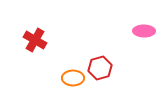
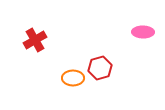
pink ellipse: moved 1 px left, 1 px down
red cross: rotated 30 degrees clockwise
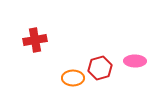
pink ellipse: moved 8 px left, 29 px down
red cross: rotated 20 degrees clockwise
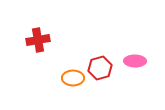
red cross: moved 3 px right
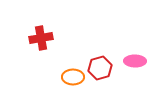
red cross: moved 3 px right, 2 px up
orange ellipse: moved 1 px up
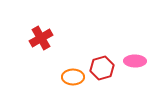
red cross: rotated 20 degrees counterclockwise
red hexagon: moved 2 px right
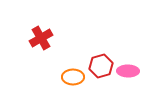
pink ellipse: moved 7 px left, 10 px down
red hexagon: moved 1 px left, 2 px up
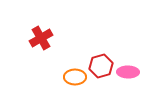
pink ellipse: moved 1 px down
orange ellipse: moved 2 px right
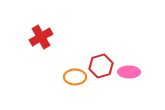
red cross: moved 1 px up
pink ellipse: moved 1 px right
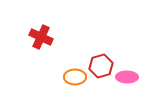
red cross: rotated 35 degrees counterclockwise
pink ellipse: moved 2 px left, 5 px down
